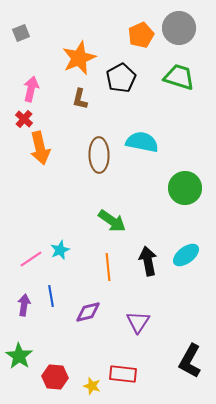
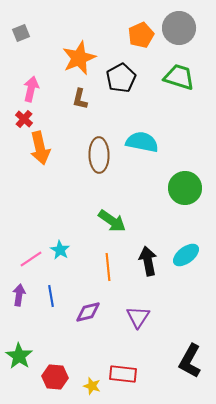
cyan star: rotated 18 degrees counterclockwise
purple arrow: moved 5 px left, 10 px up
purple triangle: moved 5 px up
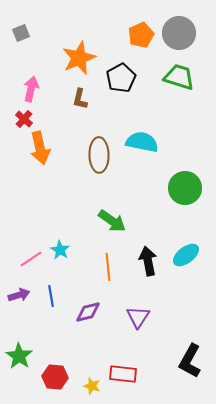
gray circle: moved 5 px down
purple arrow: rotated 65 degrees clockwise
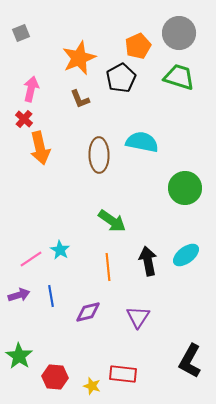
orange pentagon: moved 3 px left, 11 px down
brown L-shape: rotated 35 degrees counterclockwise
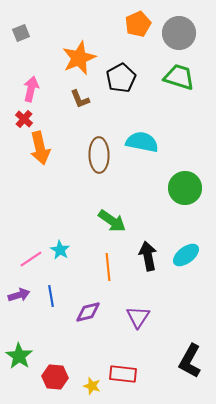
orange pentagon: moved 22 px up
black arrow: moved 5 px up
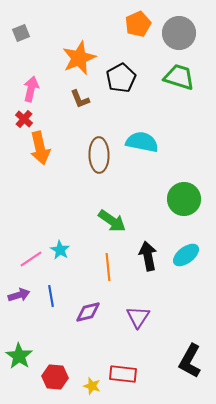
green circle: moved 1 px left, 11 px down
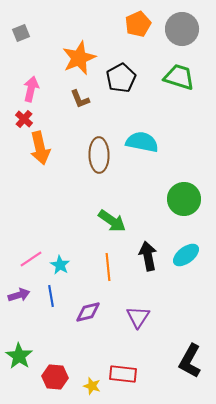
gray circle: moved 3 px right, 4 px up
cyan star: moved 15 px down
